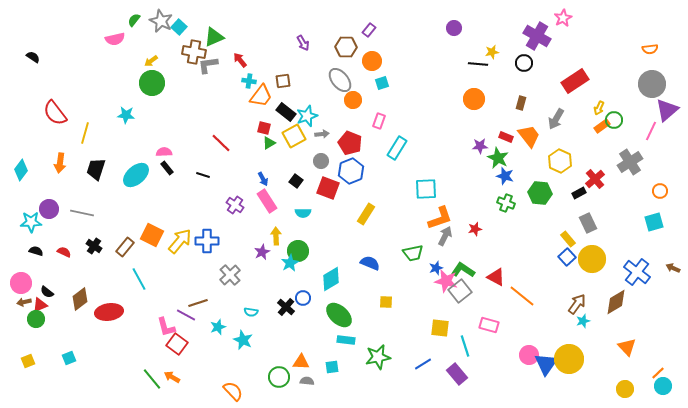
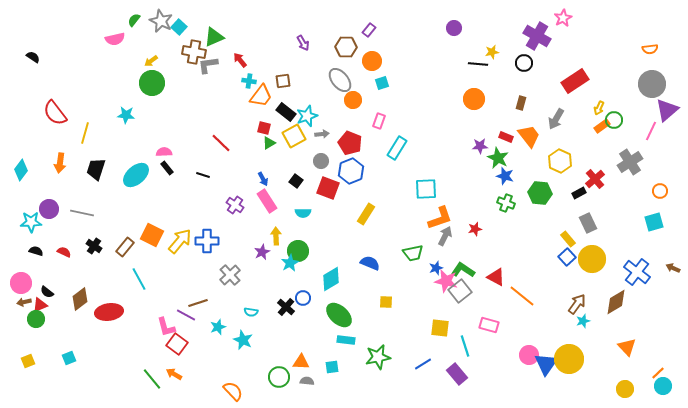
orange arrow at (172, 377): moved 2 px right, 3 px up
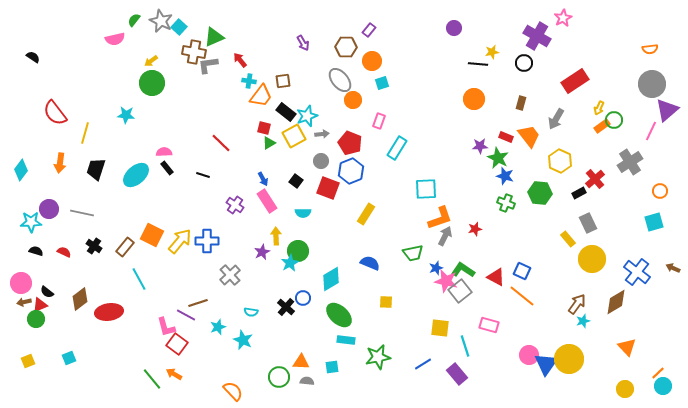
blue square at (567, 257): moved 45 px left, 14 px down; rotated 24 degrees counterclockwise
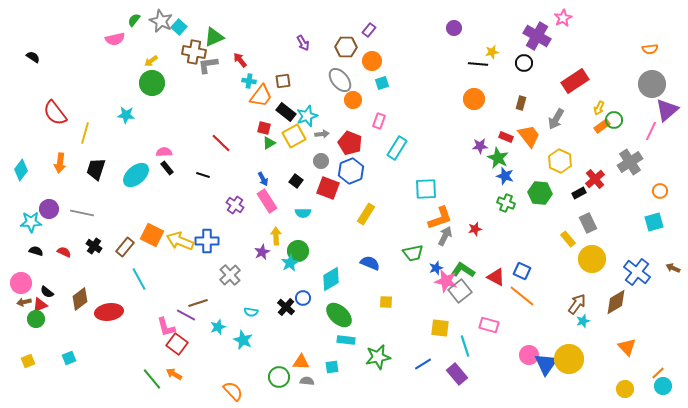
yellow arrow at (180, 241): rotated 108 degrees counterclockwise
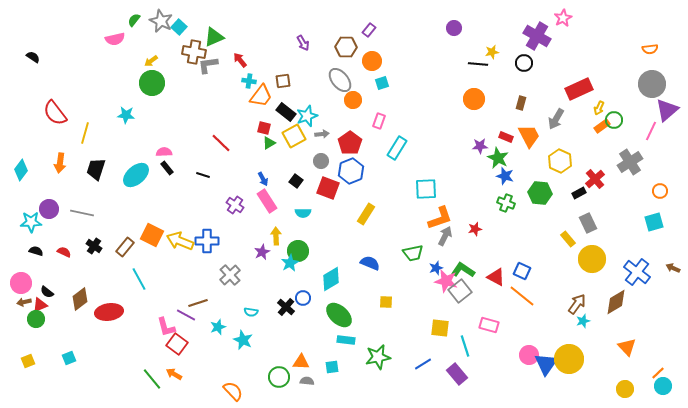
red rectangle at (575, 81): moved 4 px right, 8 px down; rotated 8 degrees clockwise
orange trapezoid at (529, 136): rotated 10 degrees clockwise
red pentagon at (350, 143): rotated 15 degrees clockwise
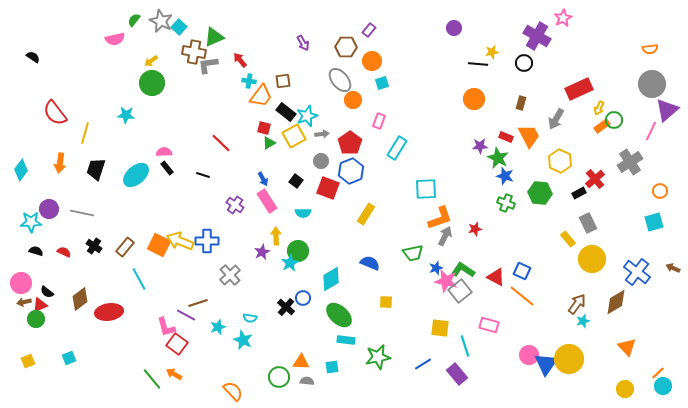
orange square at (152, 235): moved 7 px right, 10 px down
cyan semicircle at (251, 312): moved 1 px left, 6 px down
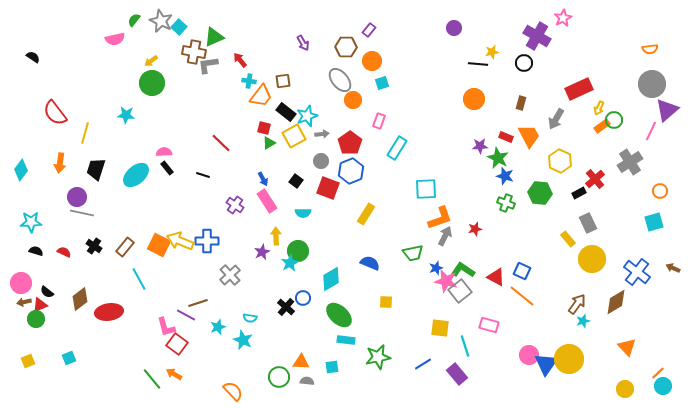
purple circle at (49, 209): moved 28 px right, 12 px up
